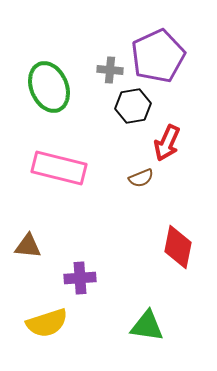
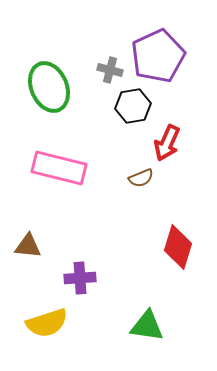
gray cross: rotated 10 degrees clockwise
red diamond: rotated 6 degrees clockwise
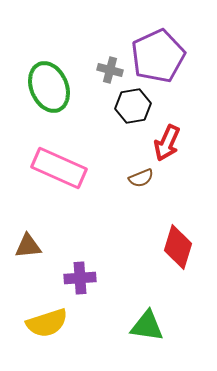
pink rectangle: rotated 10 degrees clockwise
brown triangle: rotated 12 degrees counterclockwise
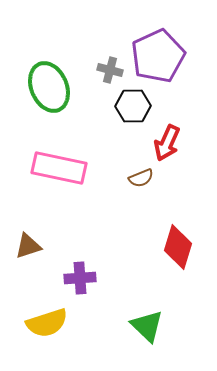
black hexagon: rotated 8 degrees clockwise
pink rectangle: rotated 12 degrees counterclockwise
brown triangle: rotated 12 degrees counterclockwise
green triangle: rotated 36 degrees clockwise
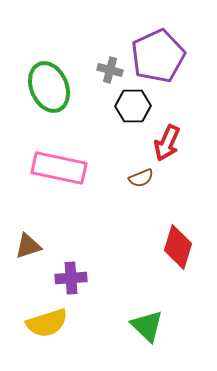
purple cross: moved 9 px left
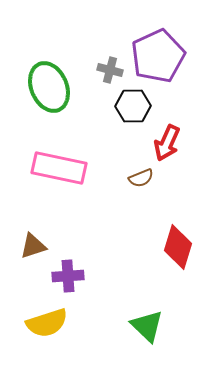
brown triangle: moved 5 px right
purple cross: moved 3 px left, 2 px up
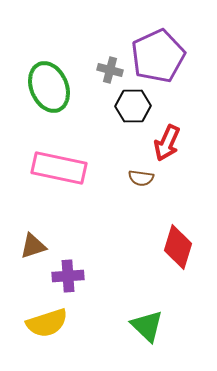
brown semicircle: rotated 30 degrees clockwise
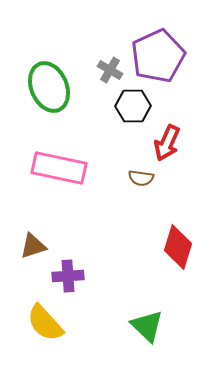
gray cross: rotated 15 degrees clockwise
yellow semicircle: moved 2 px left; rotated 66 degrees clockwise
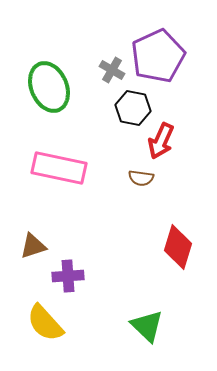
gray cross: moved 2 px right
black hexagon: moved 2 px down; rotated 12 degrees clockwise
red arrow: moved 6 px left, 2 px up
